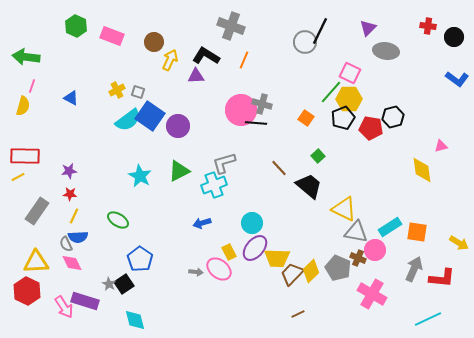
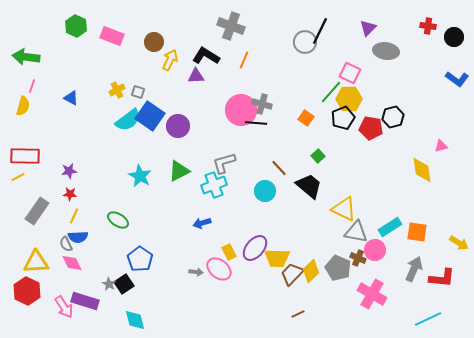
cyan circle at (252, 223): moved 13 px right, 32 px up
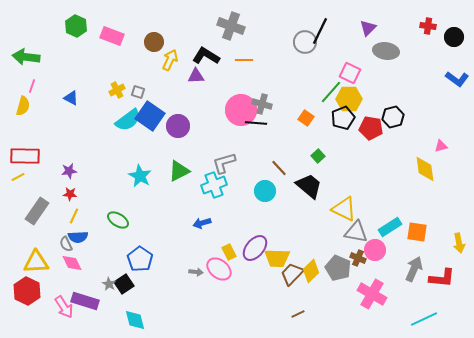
orange line at (244, 60): rotated 66 degrees clockwise
yellow diamond at (422, 170): moved 3 px right, 1 px up
yellow arrow at (459, 243): rotated 48 degrees clockwise
cyan line at (428, 319): moved 4 px left
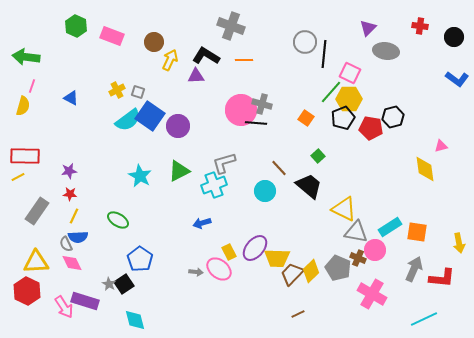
red cross at (428, 26): moved 8 px left
black line at (320, 31): moved 4 px right, 23 px down; rotated 20 degrees counterclockwise
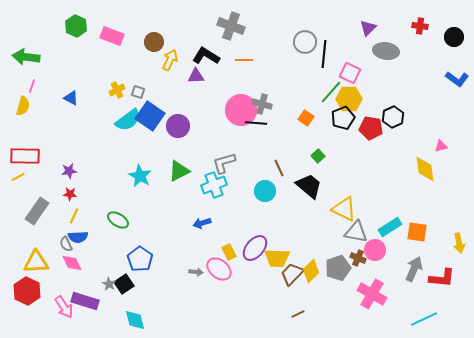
black hexagon at (393, 117): rotated 10 degrees counterclockwise
brown line at (279, 168): rotated 18 degrees clockwise
gray pentagon at (338, 268): rotated 30 degrees clockwise
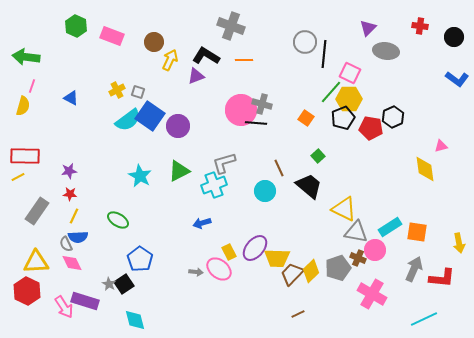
purple triangle at (196, 76): rotated 18 degrees counterclockwise
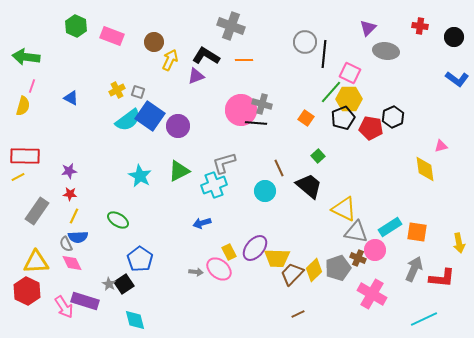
yellow diamond at (311, 271): moved 3 px right, 1 px up
